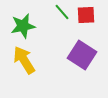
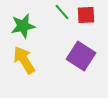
purple square: moved 1 px left, 1 px down
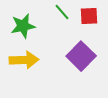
red square: moved 3 px right, 1 px down
purple square: rotated 12 degrees clockwise
yellow arrow: rotated 120 degrees clockwise
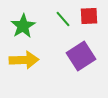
green line: moved 1 px right, 7 px down
green star: rotated 20 degrees counterclockwise
purple square: rotated 12 degrees clockwise
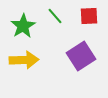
green line: moved 8 px left, 3 px up
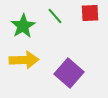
red square: moved 1 px right, 3 px up
purple square: moved 12 px left, 17 px down; rotated 16 degrees counterclockwise
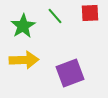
purple square: moved 1 px right; rotated 28 degrees clockwise
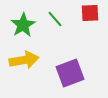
green line: moved 3 px down
green star: moved 1 px up
yellow arrow: rotated 8 degrees counterclockwise
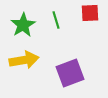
green line: moved 1 px right, 1 px down; rotated 24 degrees clockwise
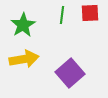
green line: moved 6 px right, 5 px up; rotated 24 degrees clockwise
yellow arrow: moved 1 px up
purple square: rotated 20 degrees counterclockwise
